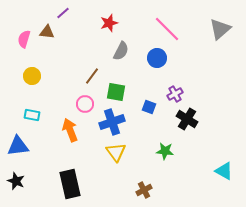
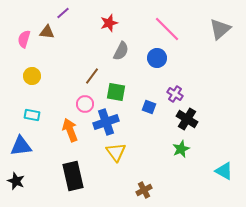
purple cross: rotated 28 degrees counterclockwise
blue cross: moved 6 px left
blue triangle: moved 3 px right
green star: moved 16 px right, 2 px up; rotated 30 degrees counterclockwise
black rectangle: moved 3 px right, 8 px up
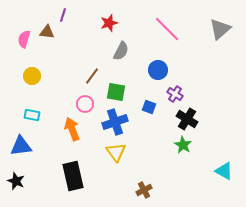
purple line: moved 2 px down; rotated 32 degrees counterclockwise
blue circle: moved 1 px right, 12 px down
blue cross: moved 9 px right
orange arrow: moved 2 px right, 1 px up
green star: moved 2 px right, 4 px up; rotated 18 degrees counterclockwise
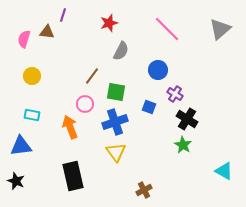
orange arrow: moved 2 px left, 2 px up
